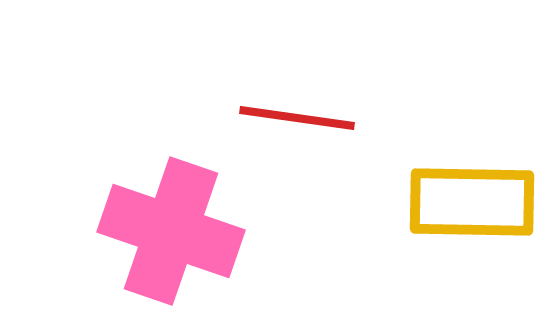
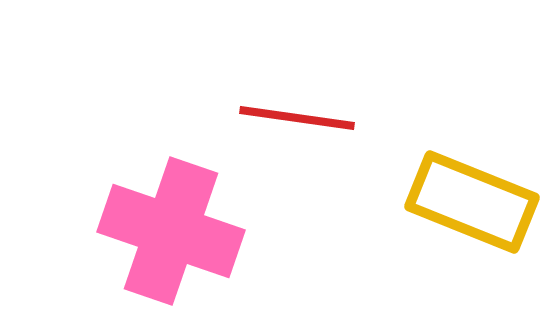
yellow rectangle: rotated 21 degrees clockwise
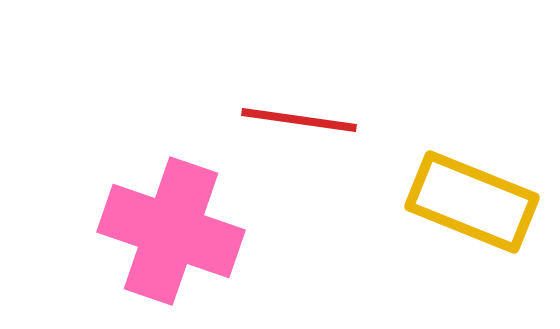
red line: moved 2 px right, 2 px down
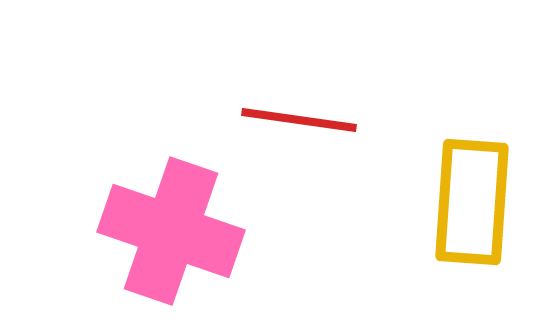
yellow rectangle: rotated 72 degrees clockwise
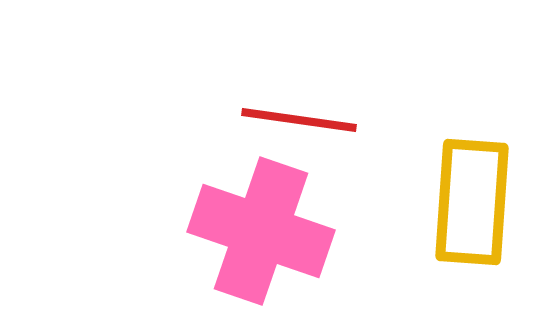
pink cross: moved 90 px right
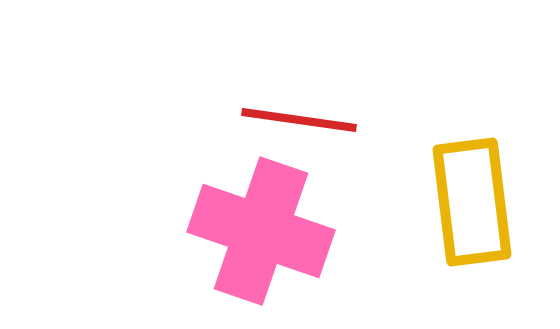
yellow rectangle: rotated 11 degrees counterclockwise
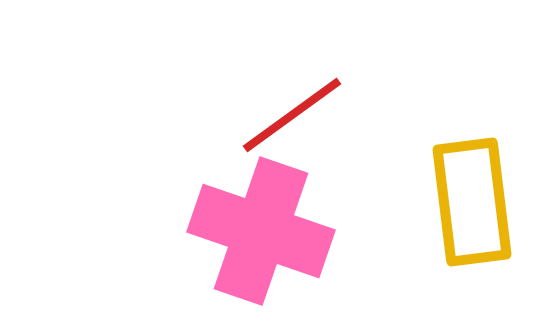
red line: moved 7 px left, 5 px up; rotated 44 degrees counterclockwise
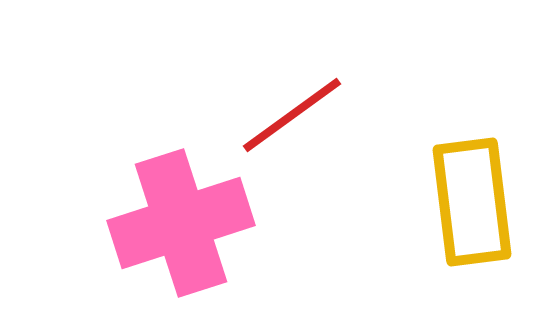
pink cross: moved 80 px left, 8 px up; rotated 37 degrees counterclockwise
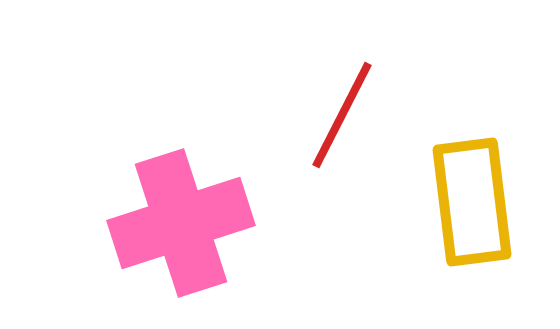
red line: moved 50 px right; rotated 27 degrees counterclockwise
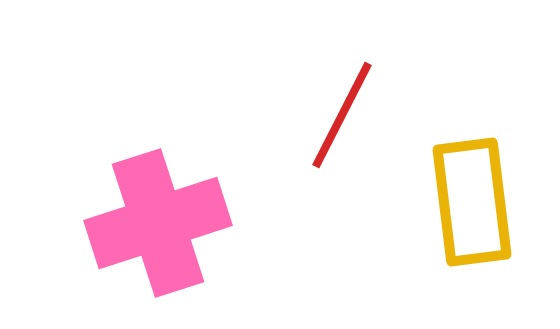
pink cross: moved 23 px left
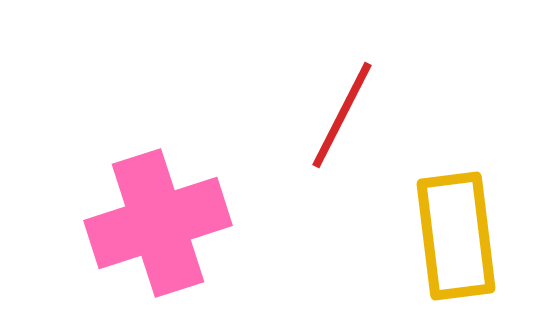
yellow rectangle: moved 16 px left, 34 px down
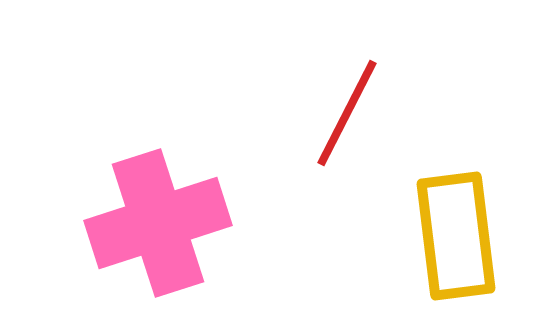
red line: moved 5 px right, 2 px up
